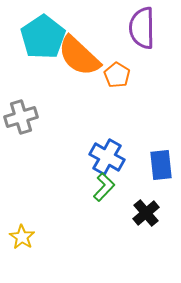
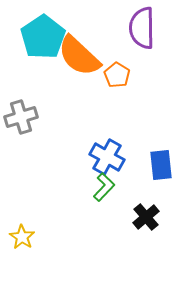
black cross: moved 4 px down
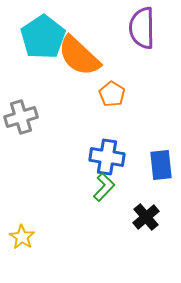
orange pentagon: moved 5 px left, 19 px down
blue cross: rotated 20 degrees counterclockwise
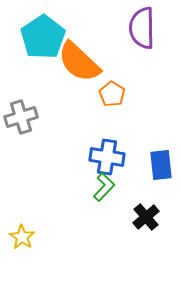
orange semicircle: moved 6 px down
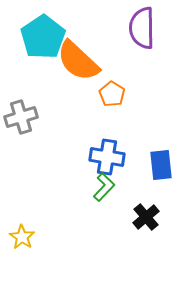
orange semicircle: moved 1 px left, 1 px up
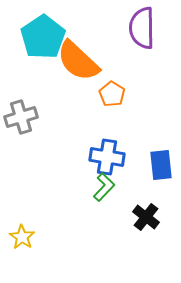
black cross: rotated 12 degrees counterclockwise
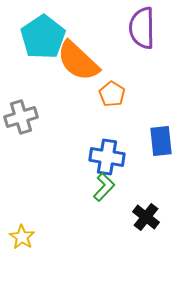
blue rectangle: moved 24 px up
